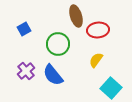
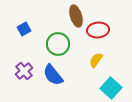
purple cross: moved 2 px left
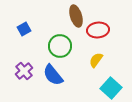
green circle: moved 2 px right, 2 px down
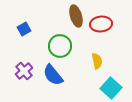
red ellipse: moved 3 px right, 6 px up
yellow semicircle: moved 1 px right, 1 px down; rotated 133 degrees clockwise
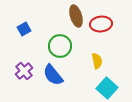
cyan square: moved 4 px left
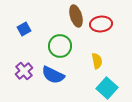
blue semicircle: rotated 25 degrees counterclockwise
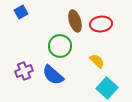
brown ellipse: moved 1 px left, 5 px down
blue square: moved 3 px left, 17 px up
yellow semicircle: rotated 35 degrees counterclockwise
purple cross: rotated 18 degrees clockwise
blue semicircle: rotated 15 degrees clockwise
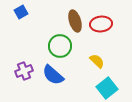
cyan square: rotated 10 degrees clockwise
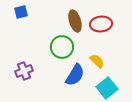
blue square: rotated 16 degrees clockwise
green circle: moved 2 px right, 1 px down
blue semicircle: moved 22 px right; rotated 100 degrees counterclockwise
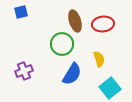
red ellipse: moved 2 px right
green circle: moved 3 px up
yellow semicircle: moved 2 px right, 2 px up; rotated 28 degrees clockwise
blue semicircle: moved 3 px left, 1 px up
cyan square: moved 3 px right
